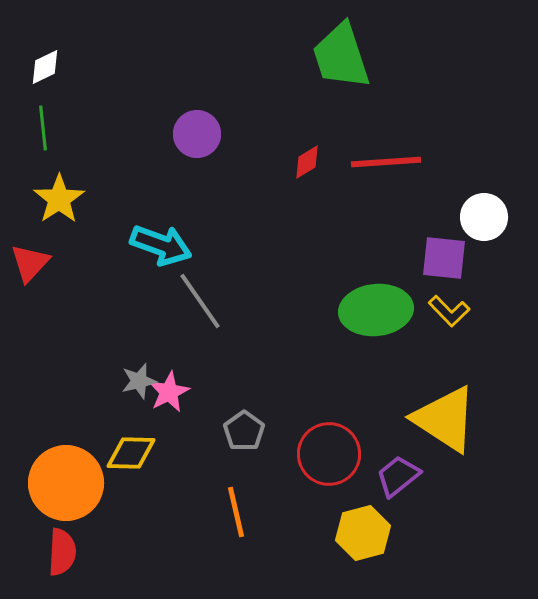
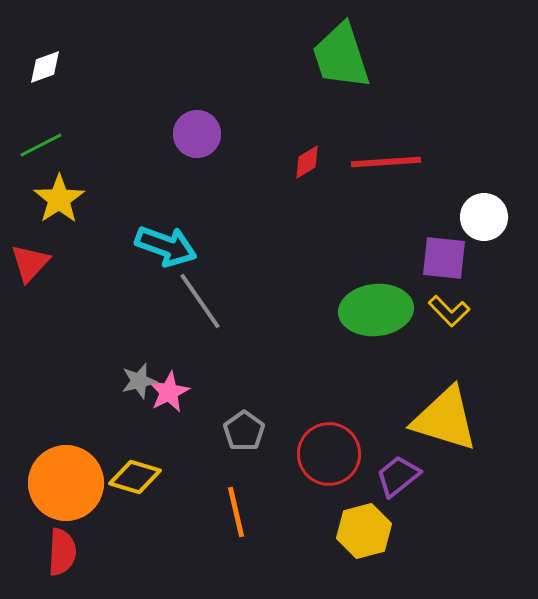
white diamond: rotated 6 degrees clockwise
green line: moved 2 px left, 17 px down; rotated 69 degrees clockwise
cyan arrow: moved 5 px right, 1 px down
yellow triangle: rotated 16 degrees counterclockwise
yellow diamond: moved 4 px right, 24 px down; rotated 15 degrees clockwise
yellow hexagon: moved 1 px right, 2 px up
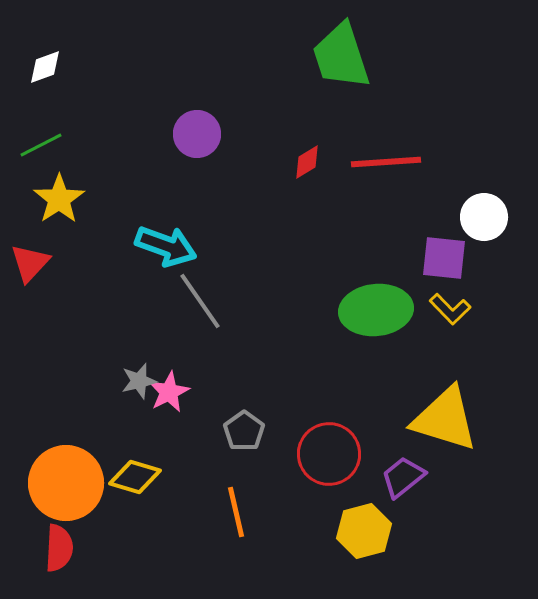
yellow L-shape: moved 1 px right, 2 px up
purple trapezoid: moved 5 px right, 1 px down
red semicircle: moved 3 px left, 4 px up
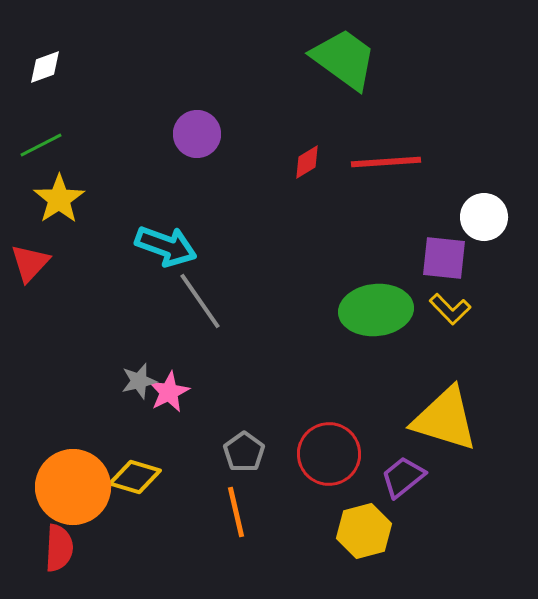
green trapezoid: moved 3 px right, 3 px down; rotated 144 degrees clockwise
gray pentagon: moved 21 px down
orange circle: moved 7 px right, 4 px down
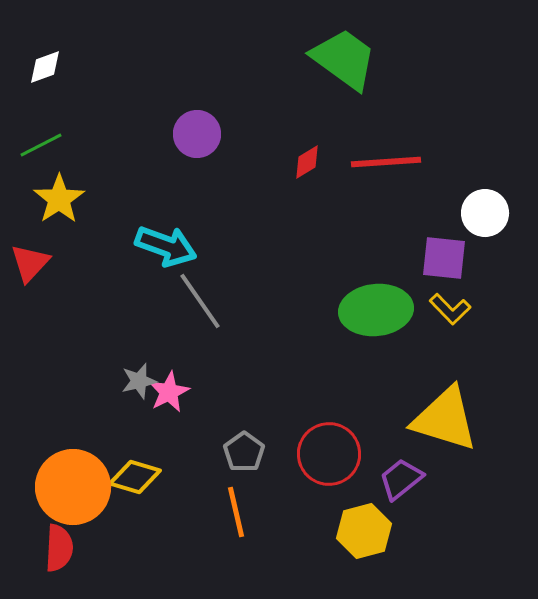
white circle: moved 1 px right, 4 px up
purple trapezoid: moved 2 px left, 2 px down
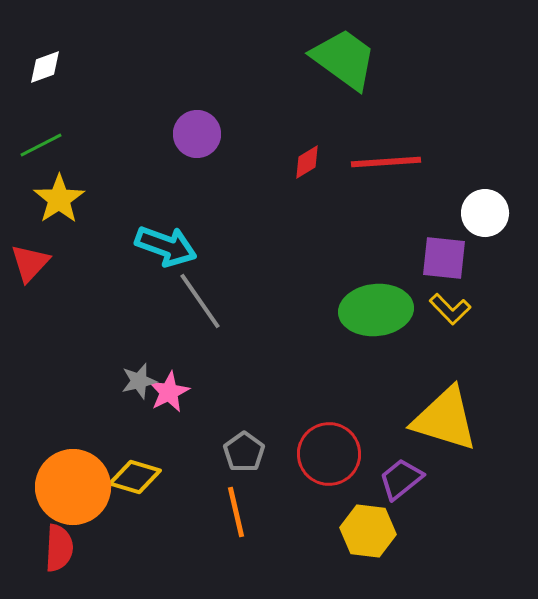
yellow hexagon: moved 4 px right; rotated 22 degrees clockwise
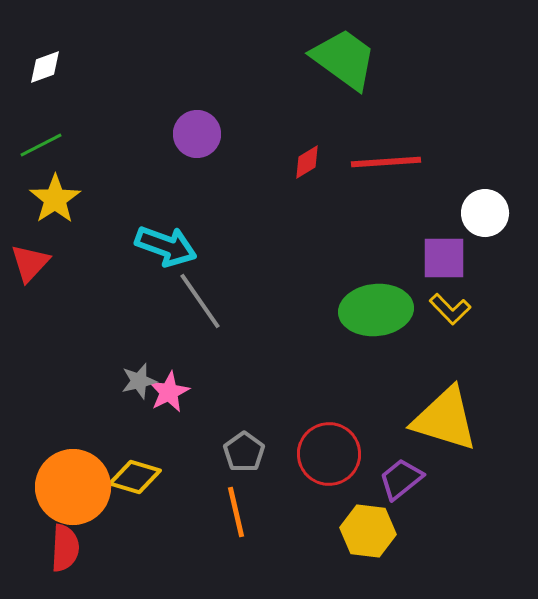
yellow star: moved 4 px left
purple square: rotated 6 degrees counterclockwise
red semicircle: moved 6 px right
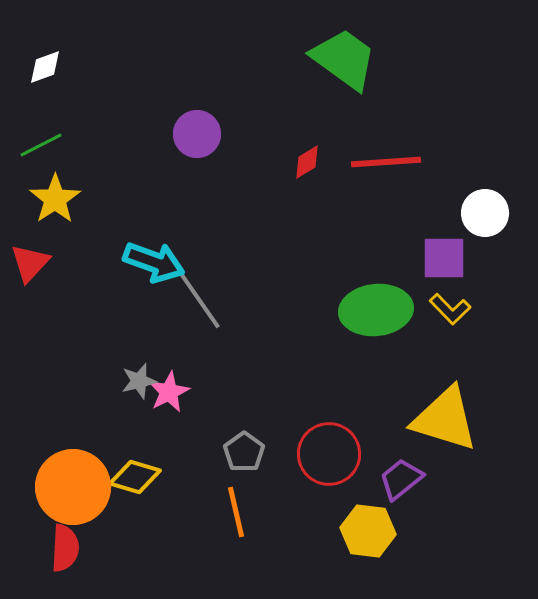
cyan arrow: moved 12 px left, 16 px down
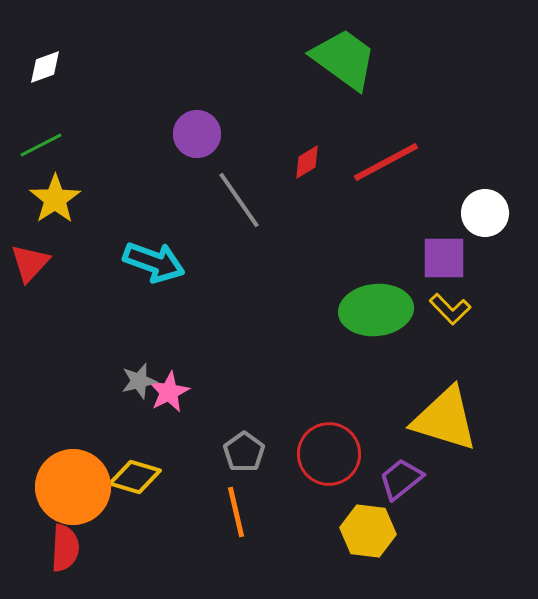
red line: rotated 24 degrees counterclockwise
gray line: moved 39 px right, 101 px up
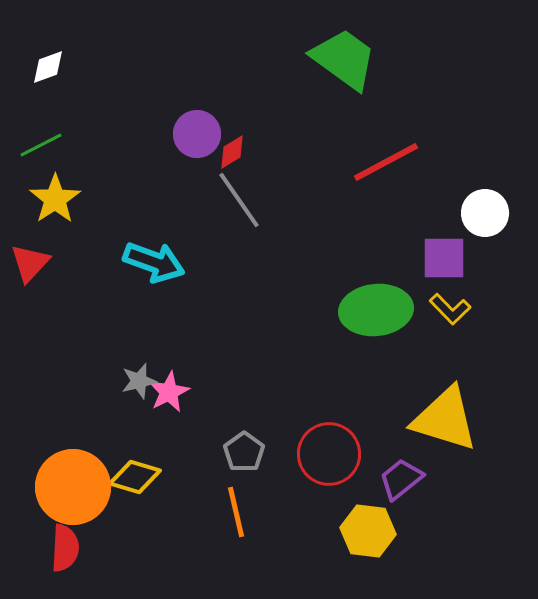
white diamond: moved 3 px right
red diamond: moved 75 px left, 10 px up
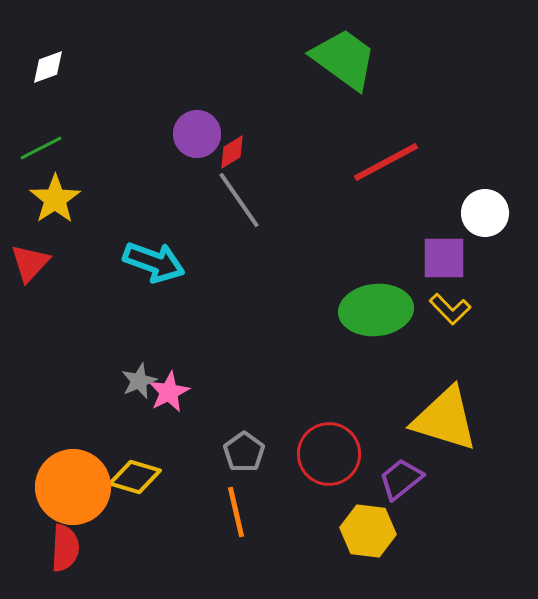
green line: moved 3 px down
gray star: rotated 9 degrees counterclockwise
